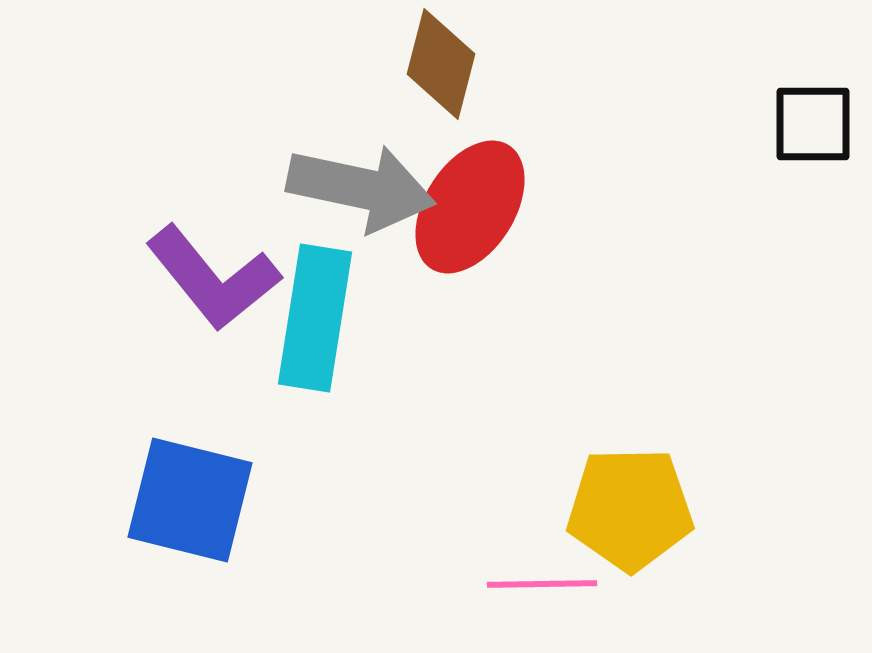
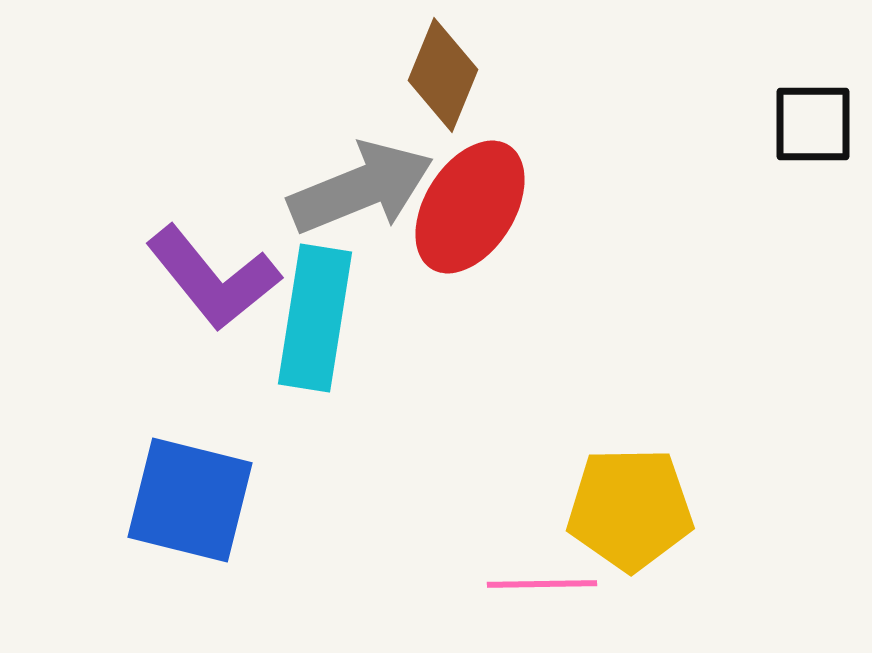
brown diamond: moved 2 px right, 11 px down; rotated 8 degrees clockwise
gray arrow: rotated 34 degrees counterclockwise
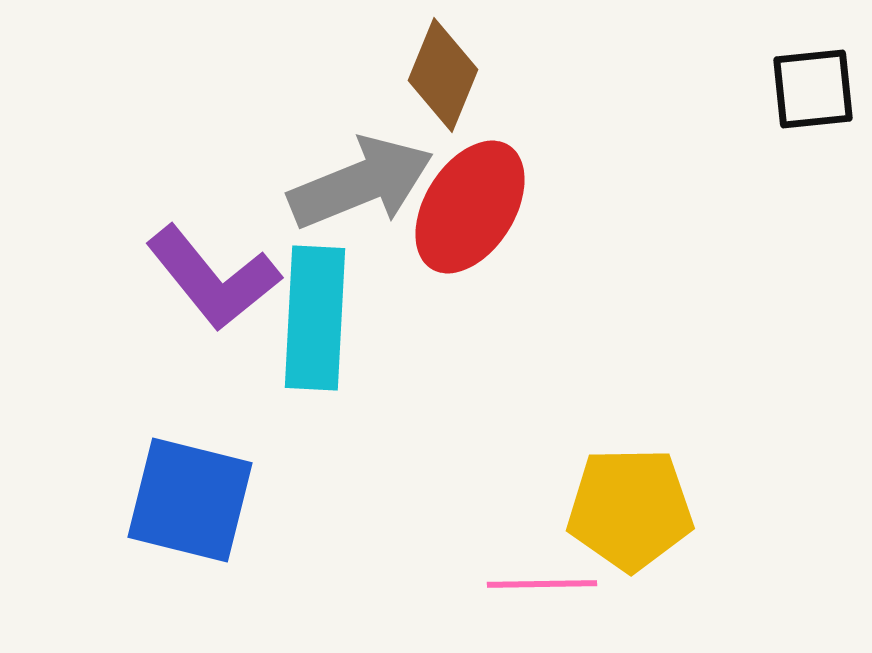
black square: moved 35 px up; rotated 6 degrees counterclockwise
gray arrow: moved 5 px up
cyan rectangle: rotated 6 degrees counterclockwise
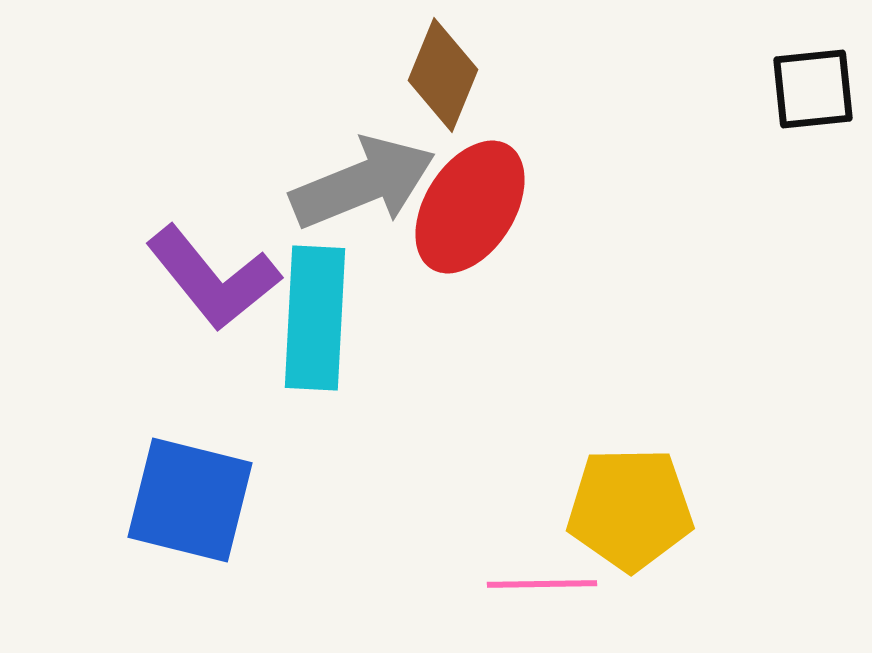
gray arrow: moved 2 px right
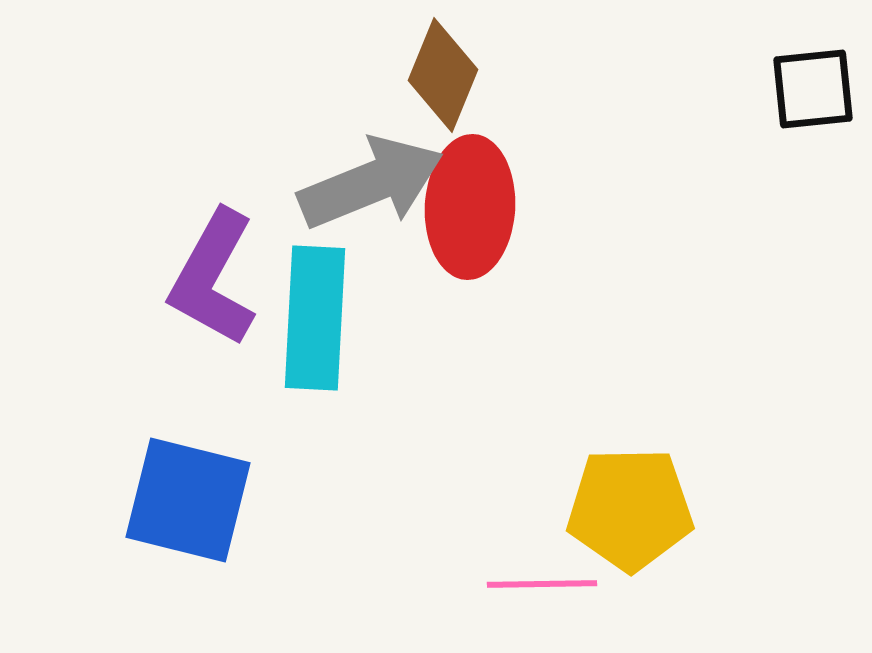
gray arrow: moved 8 px right
red ellipse: rotated 29 degrees counterclockwise
purple L-shape: rotated 68 degrees clockwise
blue square: moved 2 px left
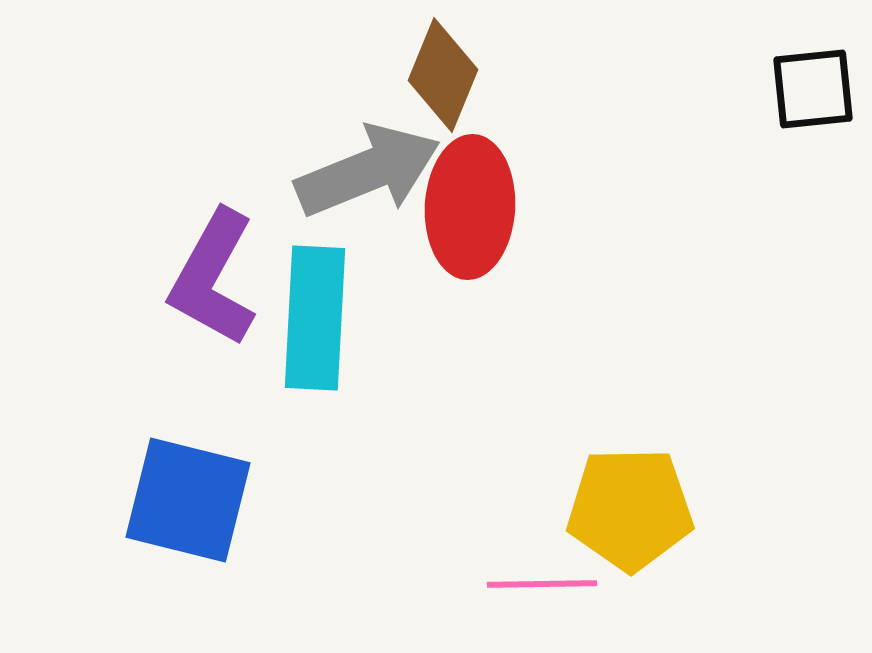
gray arrow: moved 3 px left, 12 px up
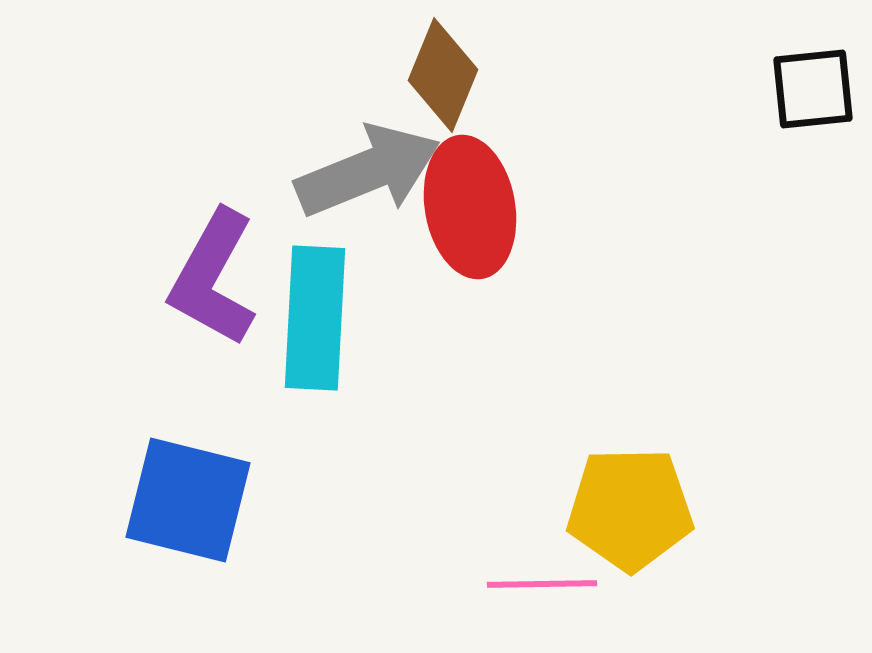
red ellipse: rotated 13 degrees counterclockwise
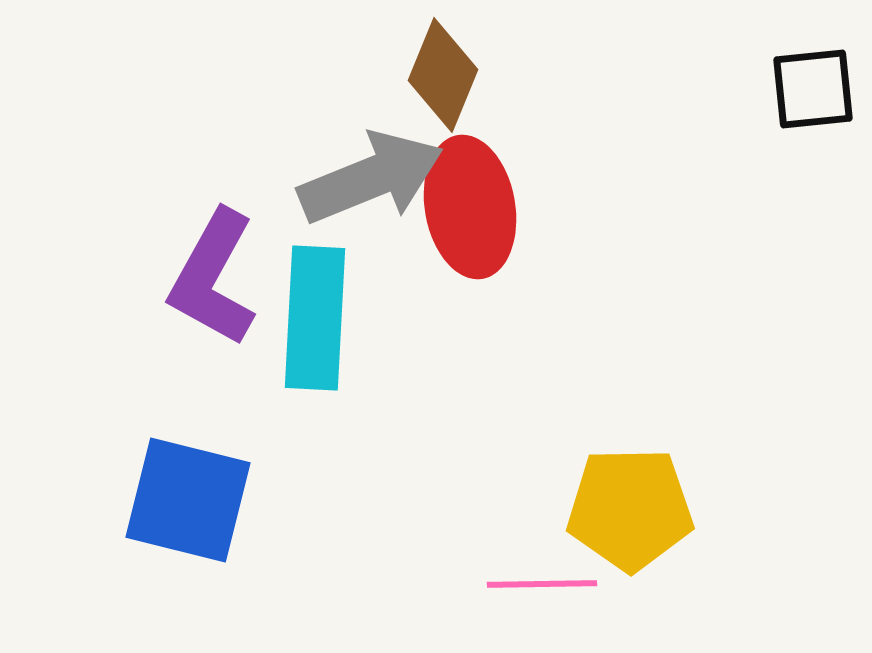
gray arrow: moved 3 px right, 7 px down
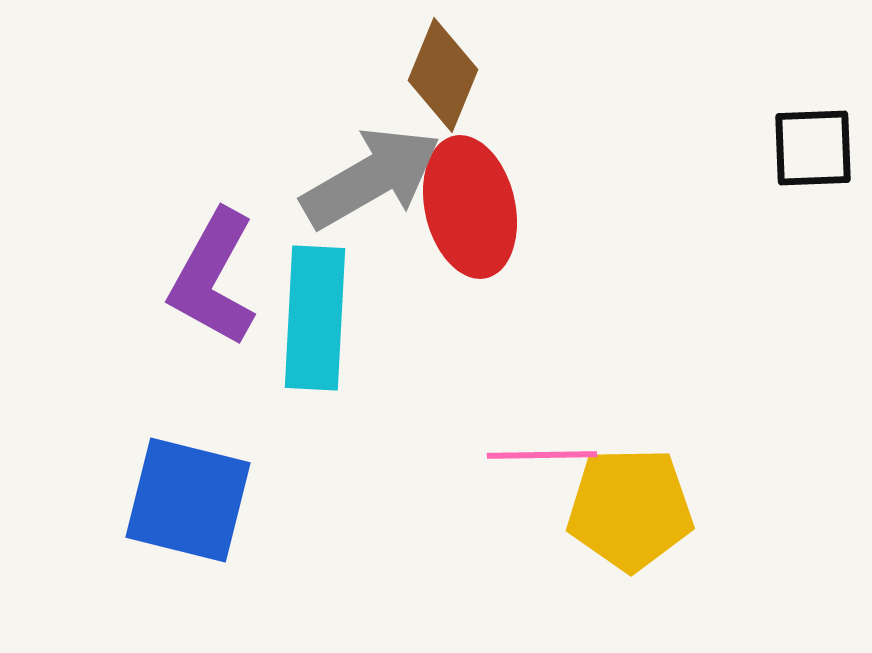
black square: moved 59 px down; rotated 4 degrees clockwise
gray arrow: rotated 8 degrees counterclockwise
red ellipse: rotated 3 degrees counterclockwise
pink line: moved 129 px up
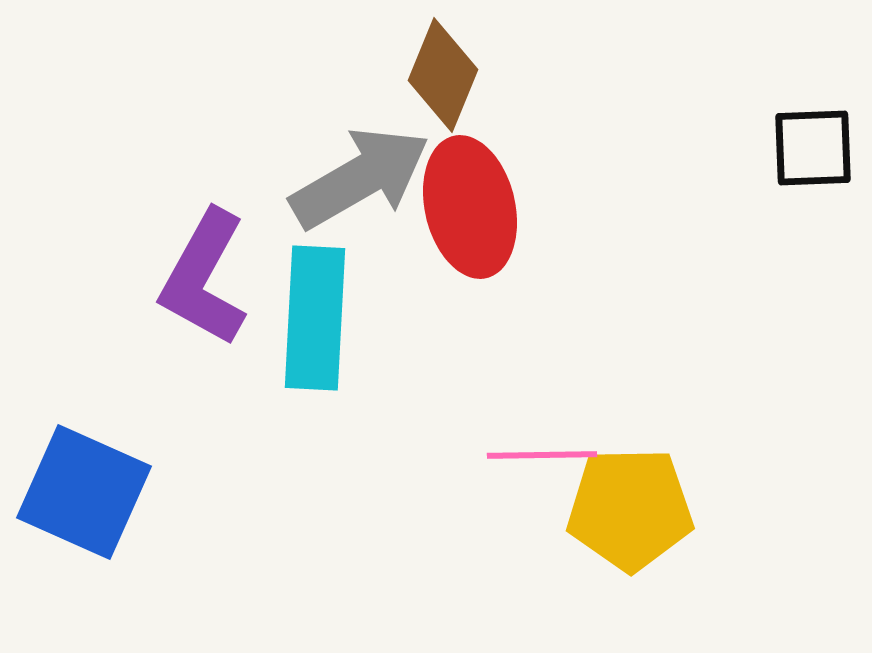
gray arrow: moved 11 px left
purple L-shape: moved 9 px left
blue square: moved 104 px left, 8 px up; rotated 10 degrees clockwise
